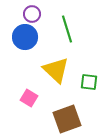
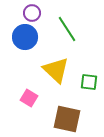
purple circle: moved 1 px up
green line: rotated 16 degrees counterclockwise
brown square: rotated 32 degrees clockwise
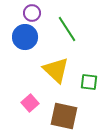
pink square: moved 1 px right, 5 px down; rotated 18 degrees clockwise
brown square: moved 3 px left, 3 px up
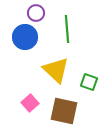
purple circle: moved 4 px right
green line: rotated 28 degrees clockwise
green square: rotated 12 degrees clockwise
brown square: moved 5 px up
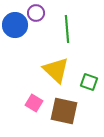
blue circle: moved 10 px left, 12 px up
pink square: moved 4 px right; rotated 18 degrees counterclockwise
